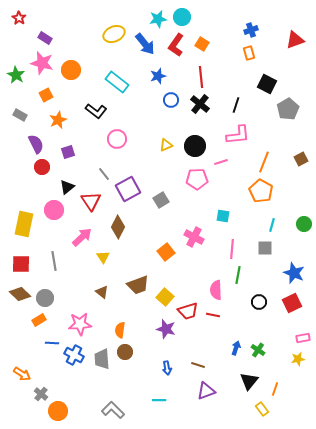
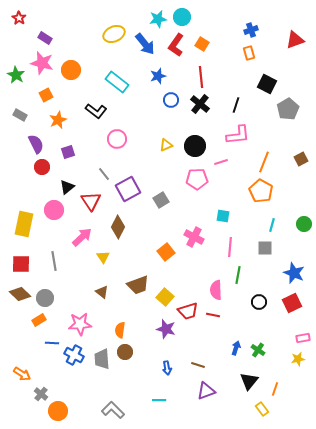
pink line at (232, 249): moved 2 px left, 2 px up
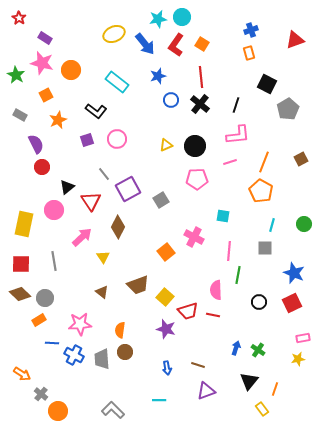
purple square at (68, 152): moved 19 px right, 12 px up
pink line at (221, 162): moved 9 px right
pink line at (230, 247): moved 1 px left, 4 px down
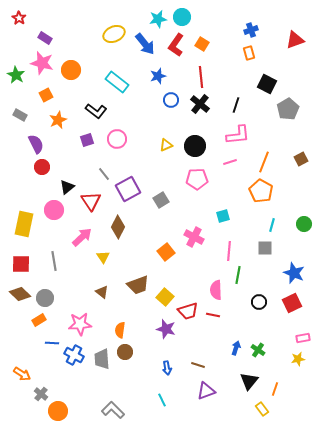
cyan square at (223, 216): rotated 24 degrees counterclockwise
cyan line at (159, 400): moved 3 px right; rotated 64 degrees clockwise
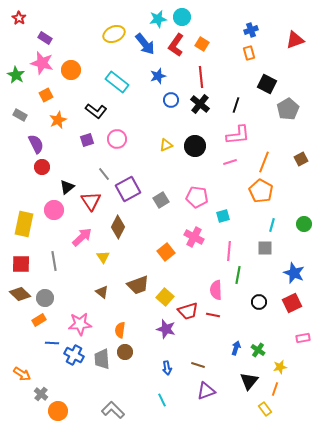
pink pentagon at (197, 179): moved 18 px down; rotated 10 degrees clockwise
yellow star at (298, 359): moved 18 px left, 8 px down
yellow rectangle at (262, 409): moved 3 px right
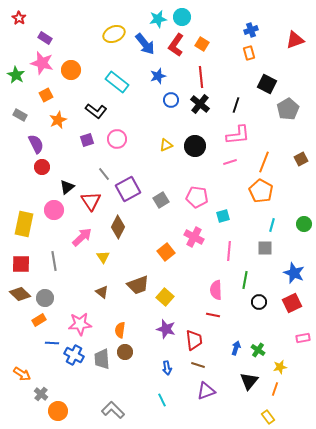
green line at (238, 275): moved 7 px right, 5 px down
red trapezoid at (188, 311): moved 6 px right, 29 px down; rotated 80 degrees counterclockwise
yellow rectangle at (265, 409): moved 3 px right, 8 px down
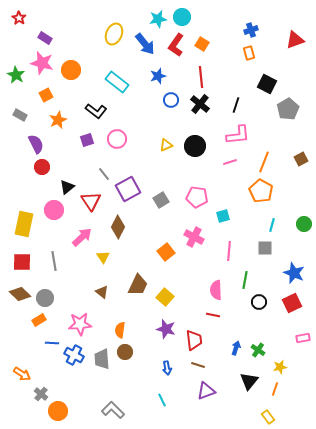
yellow ellipse at (114, 34): rotated 45 degrees counterclockwise
red square at (21, 264): moved 1 px right, 2 px up
brown trapezoid at (138, 285): rotated 45 degrees counterclockwise
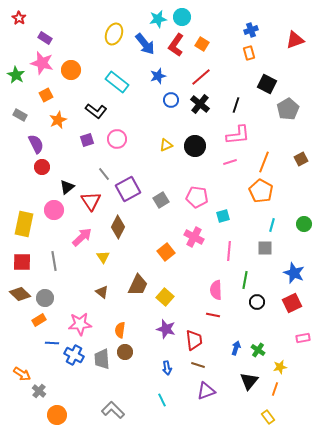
red line at (201, 77): rotated 55 degrees clockwise
black circle at (259, 302): moved 2 px left
gray cross at (41, 394): moved 2 px left, 3 px up
orange circle at (58, 411): moved 1 px left, 4 px down
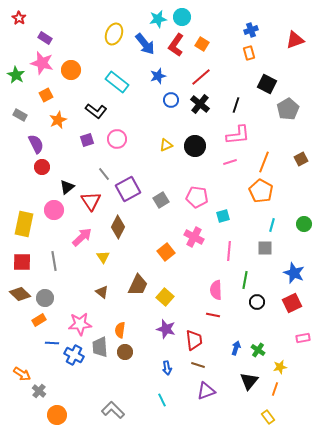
gray trapezoid at (102, 359): moved 2 px left, 12 px up
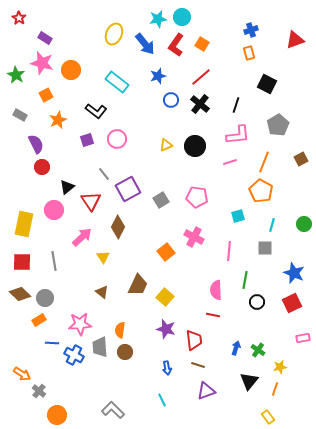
gray pentagon at (288, 109): moved 10 px left, 16 px down
cyan square at (223, 216): moved 15 px right
